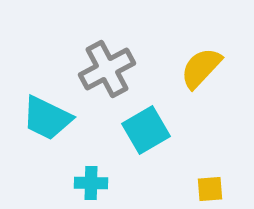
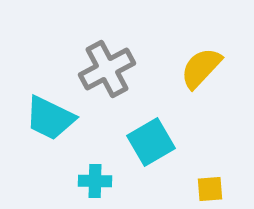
cyan trapezoid: moved 3 px right
cyan square: moved 5 px right, 12 px down
cyan cross: moved 4 px right, 2 px up
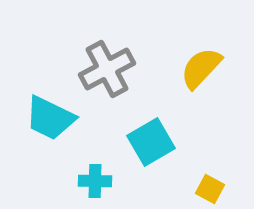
yellow square: rotated 32 degrees clockwise
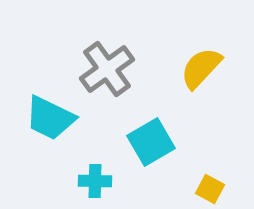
gray cross: rotated 8 degrees counterclockwise
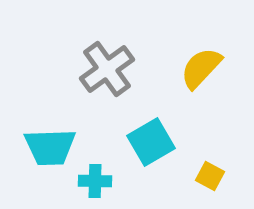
cyan trapezoid: moved 29 px down; rotated 28 degrees counterclockwise
yellow square: moved 13 px up
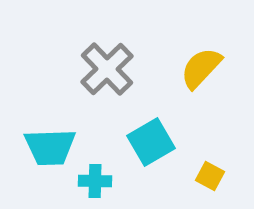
gray cross: rotated 8 degrees counterclockwise
